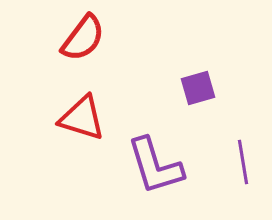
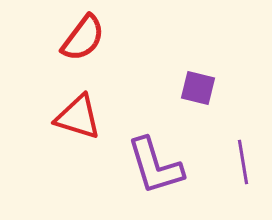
purple square: rotated 30 degrees clockwise
red triangle: moved 4 px left, 1 px up
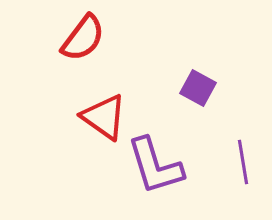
purple square: rotated 15 degrees clockwise
red triangle: moved 26 px right; rotated 18 degrees clockwise
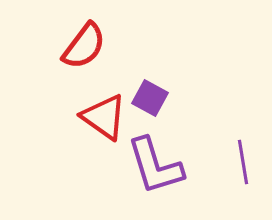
red semicircle: moved 1 px right, 8 px down
purple square: moved 48 px left, 10 px down
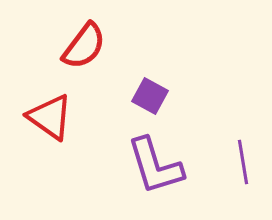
purple square: moved 2 px up
red triangle: moved 54 px left
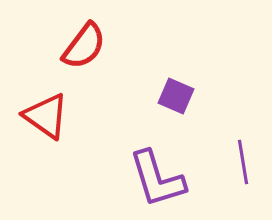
purple square: moved 26 px right; rotated 6 degrees counterclockwise
red triangle: moved 4 px left, 1 px up
purple L-shape: moved 2 px right, 13 px down
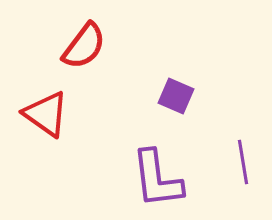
red triangle: moved 2 px up
purple L-shape: rotated 10 degrees clockwise
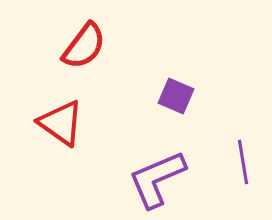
red triangle: moved 15 px right, 9 px down
purple L-shape: rotated 74 degrees clockwise
